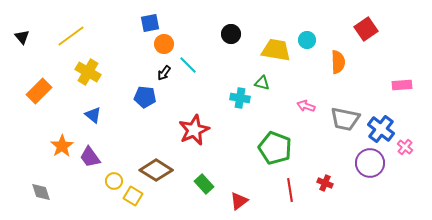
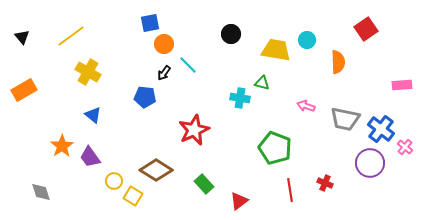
orange rectangle: moved 15 px left, 1 px up; rotated 15 degrees clockwise
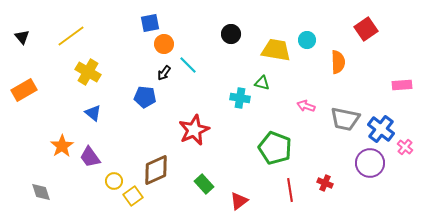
blue triangle: moved 2 px up
brown diamond: rotated 56 degrees counterclockwise
yellow square: rotated 24 degrees clockwise
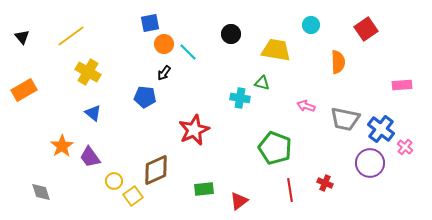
cyan circle: moved 4 px right, 15 px up
cyan line: moved 13 px up
green rectangle: moved 5 px down; rotated 54 degrees counterclockwise
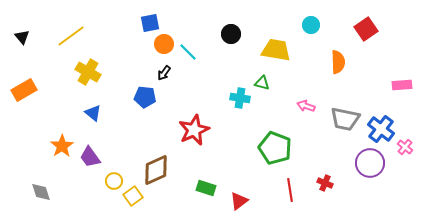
green rectangle: moved 2 px right, 1 px up; rotated 24 degrees clockwise
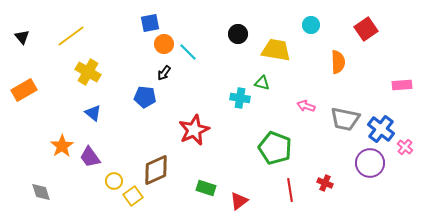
black circle: moved 7 px right
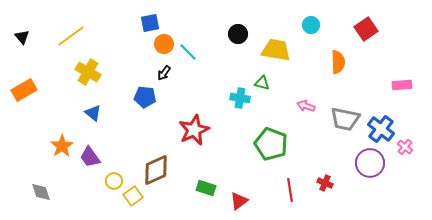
green pentagon: moved 4 px left, 4 px up
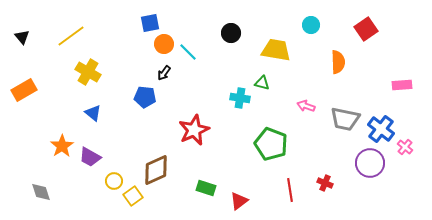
black circle: moved 7 px left, 1 px up
purple trapezoid: rotated 25 degrees counterclockwise
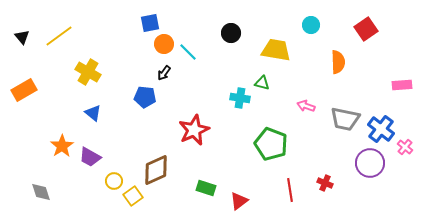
yellow line: moved 12 px left
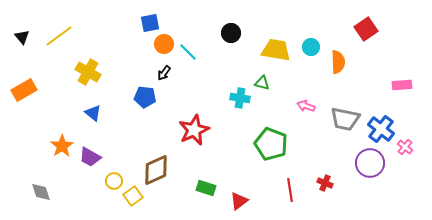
cyan circle: moved 22 px down
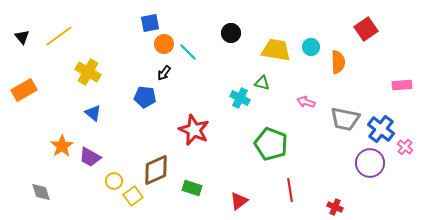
cyan cross: rotated 18 degrees clockwise
pink arrow: moved 4 px up
red star: rotated 24 degrees counterclockwise
red cross: moved 10 px right, 24 px down
green rectangle: moved 14 px left
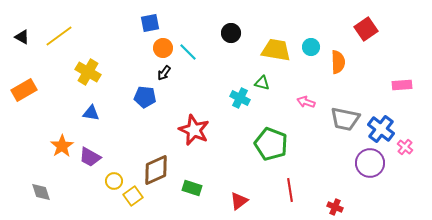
black triangle: rotated 21 degrees counterclockwise
orange circle: moved 1 px left, 4 px down
blue triangle: moved 2 px left; rotated 30 degrees counterclockwise
